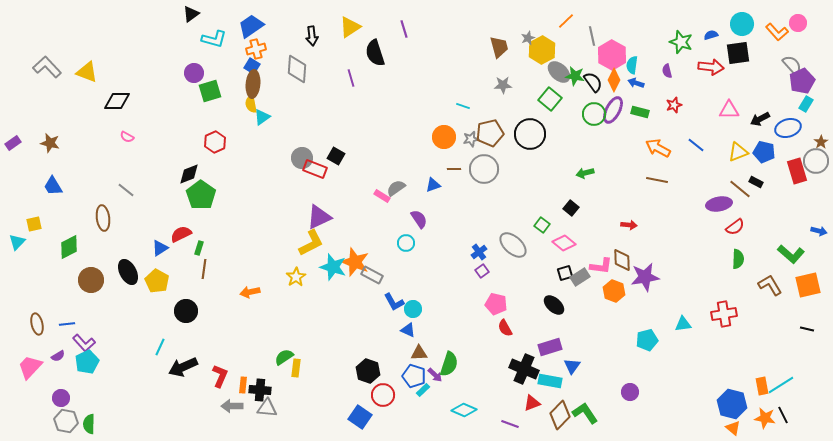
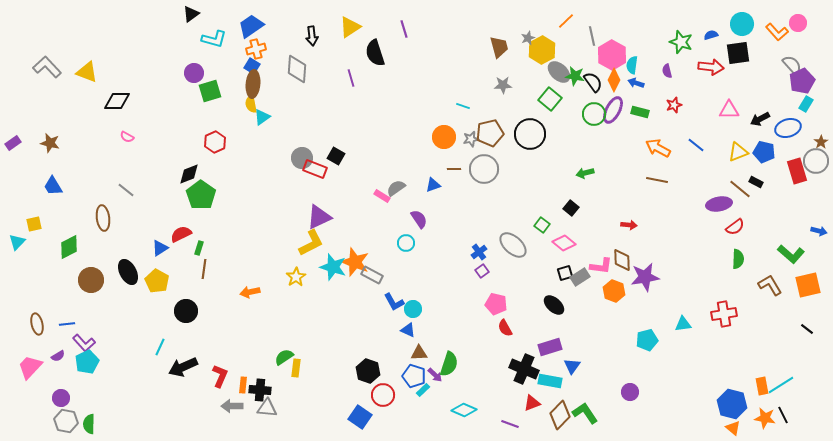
black line at (807, 329): rotated 24 degrees clockwise
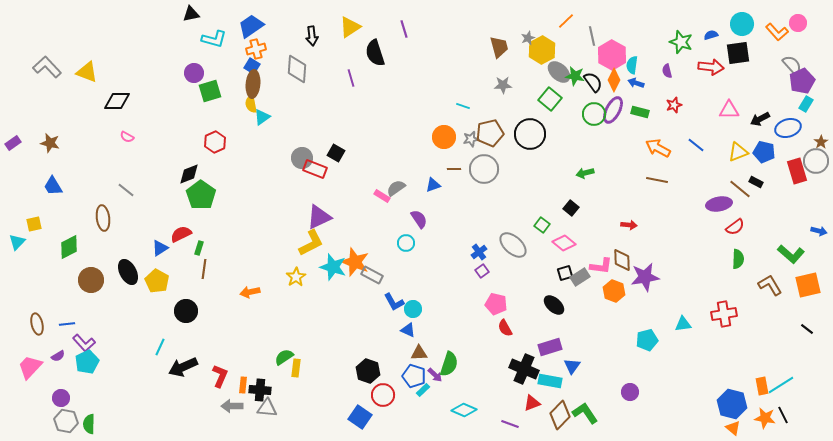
black triangle at (191, 14): rotated 24 degrees clockwise
black square at (336, 156): moved 3 px up
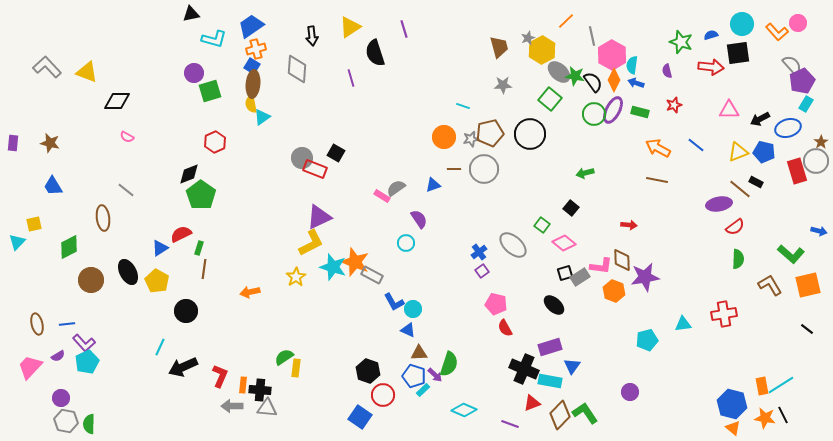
purple rectangle at (13, 143): rotated 49 degrees counterclockwise
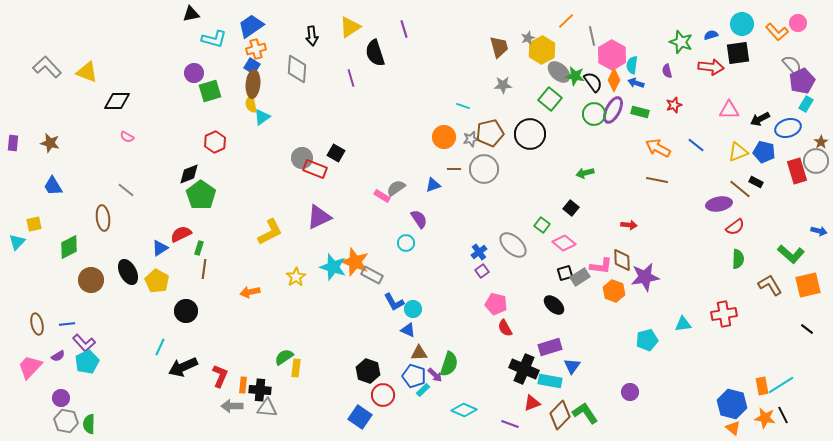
yellow L-shape at (311, 243): moved 41 px left, 11 px up
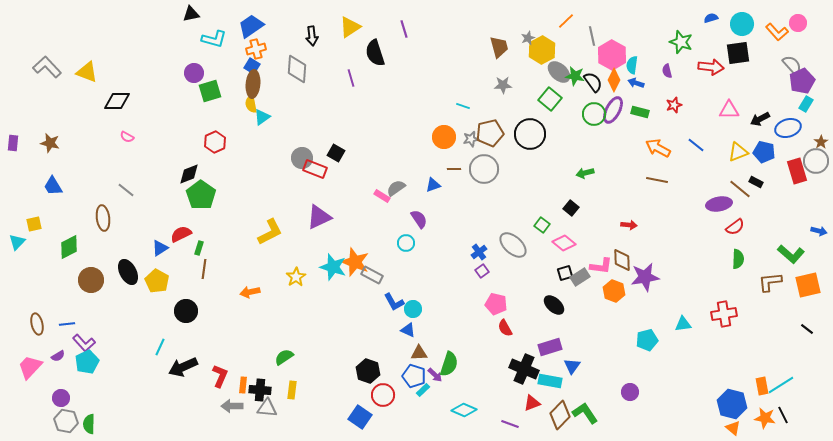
blue semicircle at (711, 35): moved 17 px up
brown L-shape at (770, 285): moved 3 px up; rotated 65 degrees counterclockwise
yellow rectangle at (296, 368): moved 4 px left, 22 px down
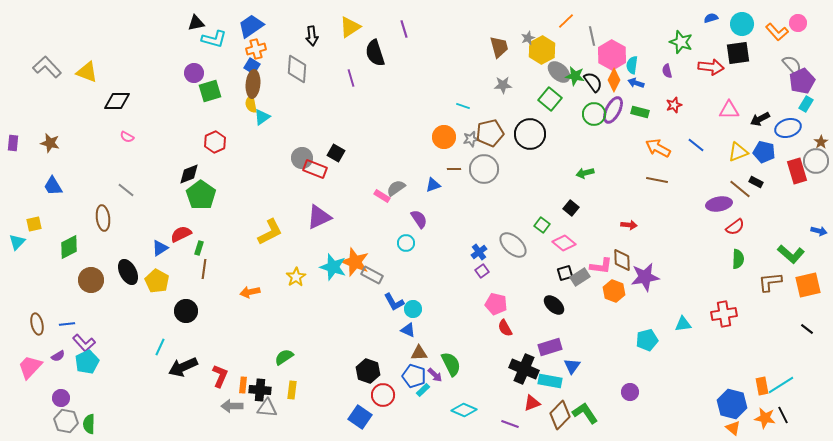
black triangle at (191, 14): moved 5 px right, 9 px down
green semicircle at (449, 364): moved 2 px right; rotated 45 degrees counterclockwise
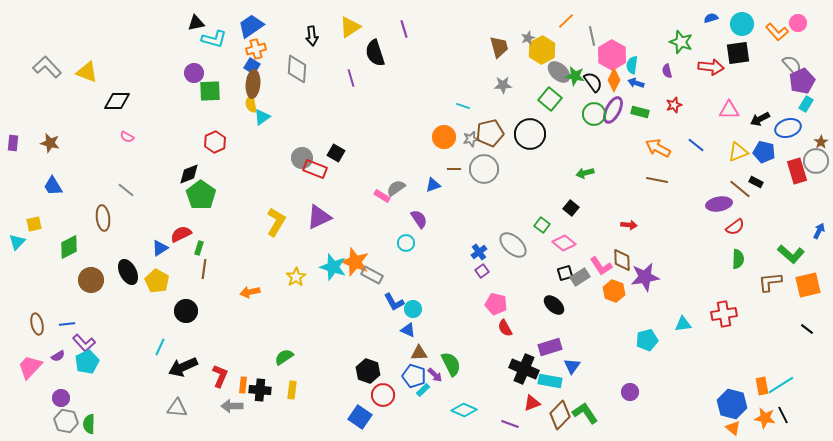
green square at (210, 91): rotated 15 degrees clockwise
blue arrow at (819, 231): rotated 77 degrees counterclockwise
yellow L-shape at (270, 232): moved 6 px right, 10 px up; rotated 32 degrees counterclockwise
pink L-shape at (601, 266): rotated 50 degrees clockwise
gray triangle at (267, 408): moved 90 px left
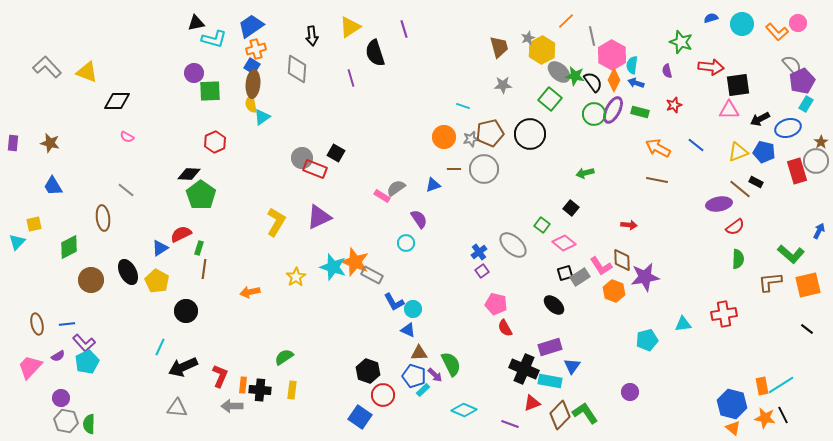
black square at (738, 53): moved 32 px down
black diamond at (189, 174): rotated 25 degrees clockwise
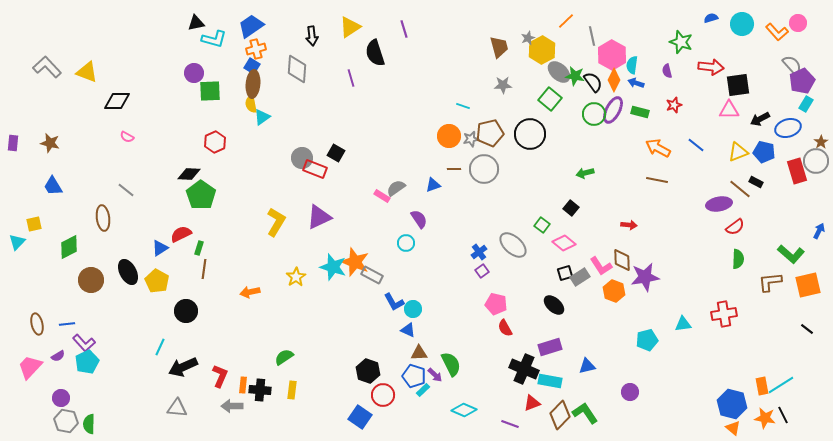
orange circle at (444, 137): moved 5 px right, 1 px up
blue triangle at (572, 366): moved 15 px right; rotated 42 degrees clockwise
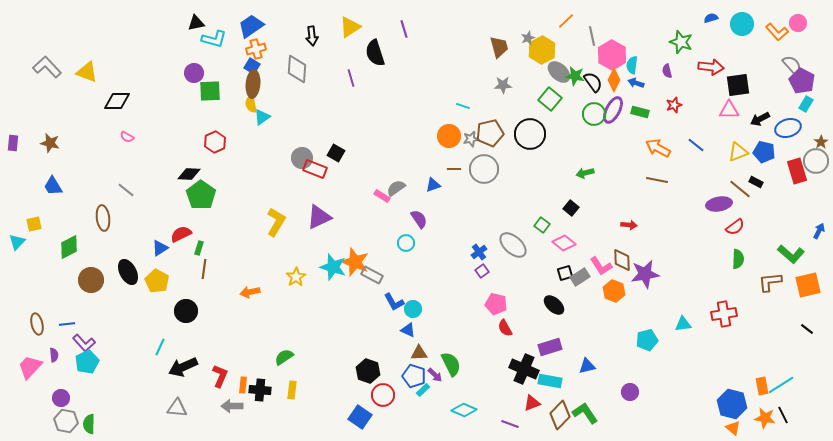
purple pentagon at (802, 81): rotated 20 degrees counterclockwise
purple star at (645, 277): moved 3 px up
purple semicircle at (58, 356): moved 4 px left, 1 px up; rotated 64 degrees counterclockwise
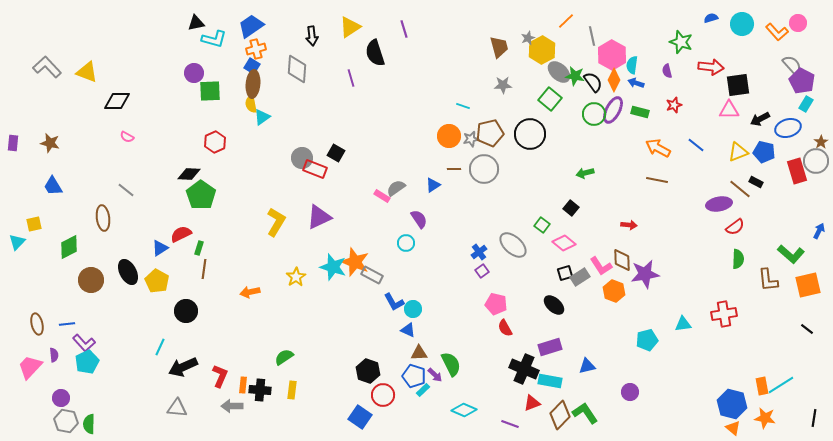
blue triangle at (433, 185): rotated 14 degrees counterclockwise
brown L-shape at (770, 282): moved 2 px left, 2 px up; rotated 90 degrees counterclockwise
black line at (783, 415): moved 31 px right, 3 px down; rotated 36 degrees clockwise
